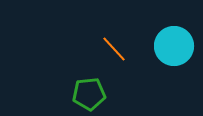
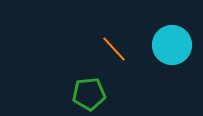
cyan circle: moved 2 px left, 1 px up
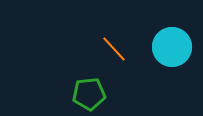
cyan circle: moved 2 px down
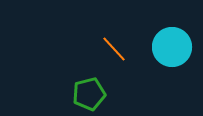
green pentagon: rotated 8 degrees counterclockwise
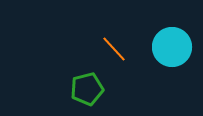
green pentagon: moved 2 px left, 5 px up
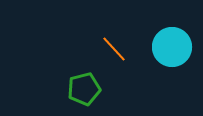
green pentagon: moved 3 px left
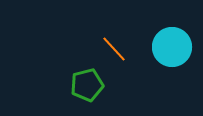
green pentagon: moved 3 px right, 4 px up
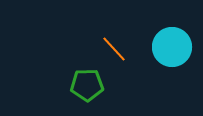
green pentagon: rotated 12 degrees clockwise
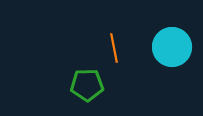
orange line: moved 1 px up; rotated 32 degrees clockwise
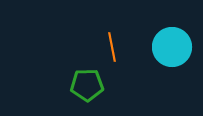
orange line: moved 2 px left, 1 px up
